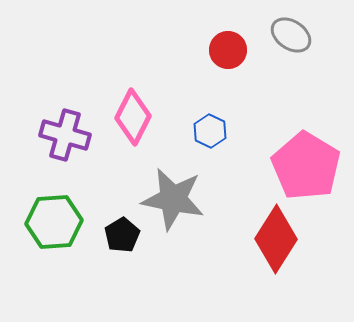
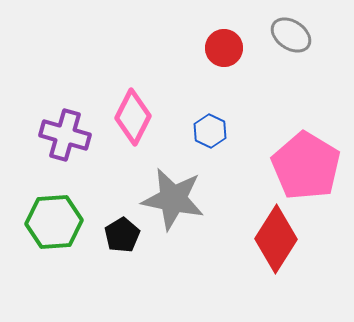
red circle: moved 4 px left, 2 px up
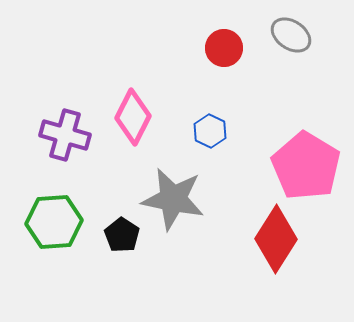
black pentagon: rotated 8 degrees counterclockwise
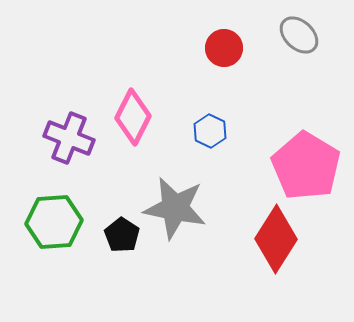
gray ellipse: moved 8 px right; rotated 9 degrees clockwise
purple cross: moved 4 px right, 3 px down; rotated 6 degrees clockwise
gray star: moved 2 px right, 9 px down
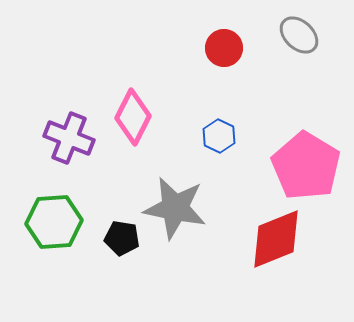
blue hexagon: moved 9 px right, 5 px down
black pentagon: moved 3 px down; rotated 24 degrees counterclockwise
red diamond: rotated 36 degrees clockwise
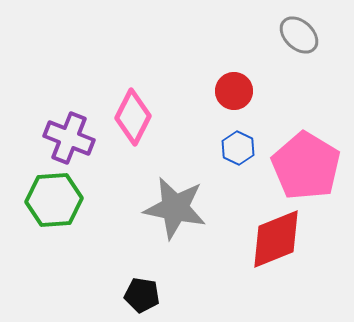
red circle: moved 10 px right, 43 px down
blue hexagon: moved 19 px right, 12 px down
green hexagon: moved 22 px up
black pentagon: moved 20 px right, 57 px down
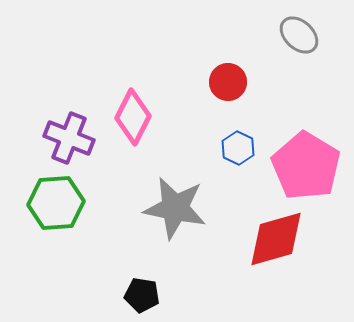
red circle: moved 6 px left, 9 px up
green hexagon: moved 2 px right, 3 px down
red diamond: rotated 6 degrees clockwise
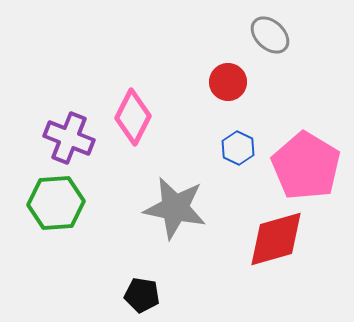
gray ellipse: moved 29 px left
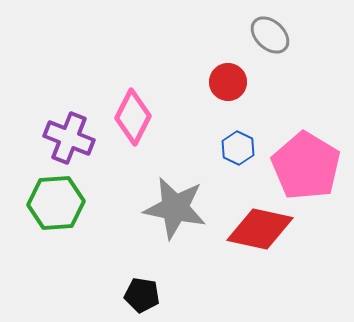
red diamond: moved 16 px left, 10 px up; rotated 28 degrees clockwise
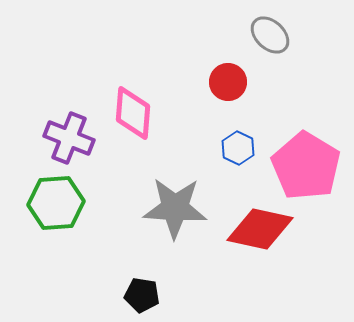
pink diamond: moved 4 px up; rotated 22 degrees counterclockwise
gray star: rotated 8 degrees counterclockwise
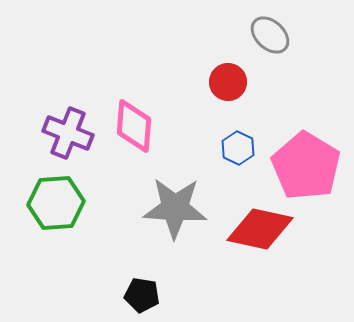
pink diamond: moved 1 px right, 13 px down
purple cross: moved 1 px left, 5 px up
